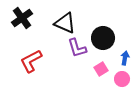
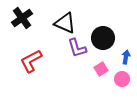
blue arrow: moved 1 px right, 1 px up
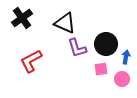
black circle: moved 3 px right, 6 px down
pink square: rotated 24 degrees clockwise
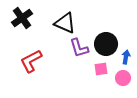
purple L-shape: moved 2 px right
pink circle: moved 1 px right, 1 px up
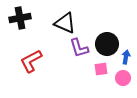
black cross: moved 2 px left; rotated 25 degrees clockwise
black circle: moved 1 px right
